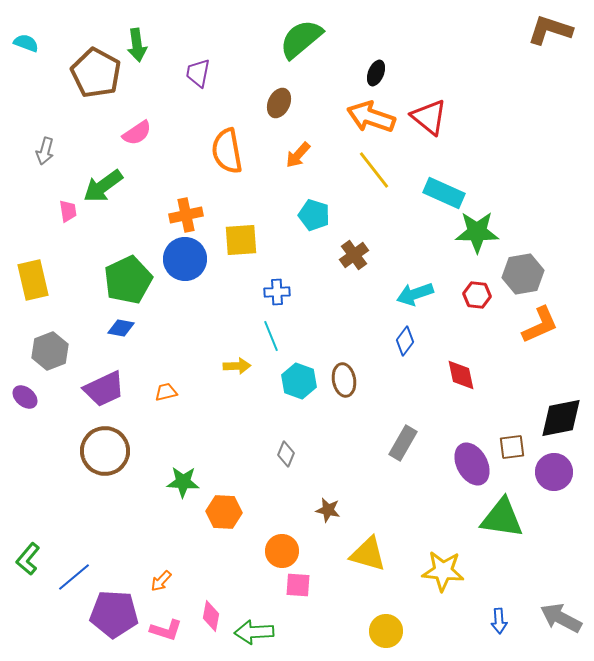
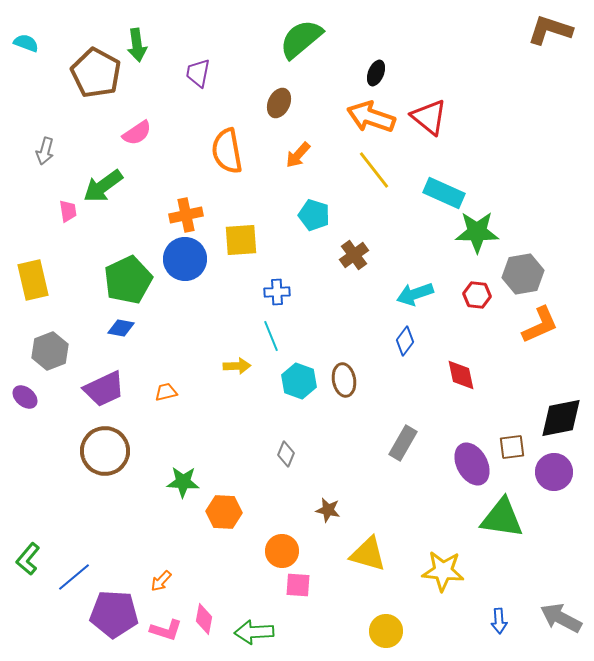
pink diamond at (211, 616): moved 7 px left, 3 px down
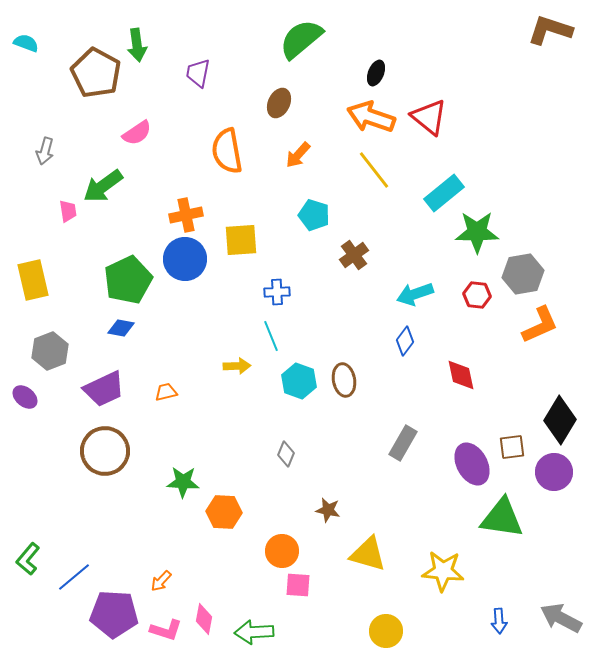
cyan rectangle at (444, 193): rotated 63 degrees counterclockwise
black diamond at (561, 418): moved 1 px left, 2 px down; rotated 48 degrees counterclockwise
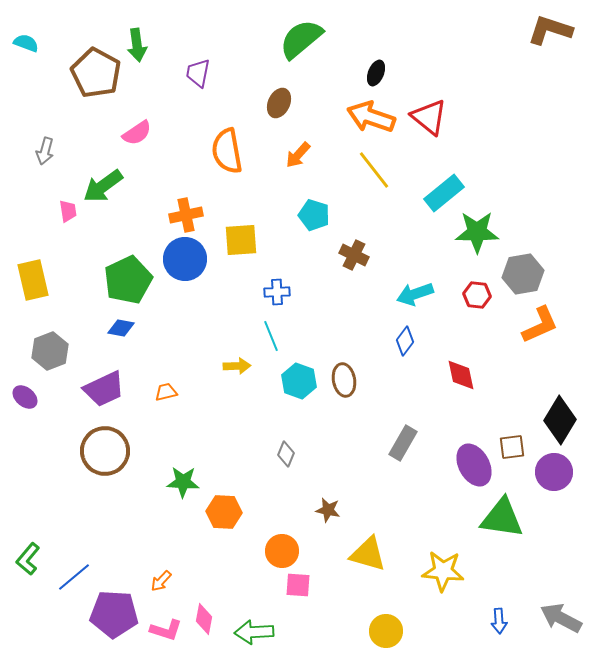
brown cross at (354, 255): rotated 28 degrees counterclockwise
purple ellipse at (472, 464): moved 2 px right, 1 px down
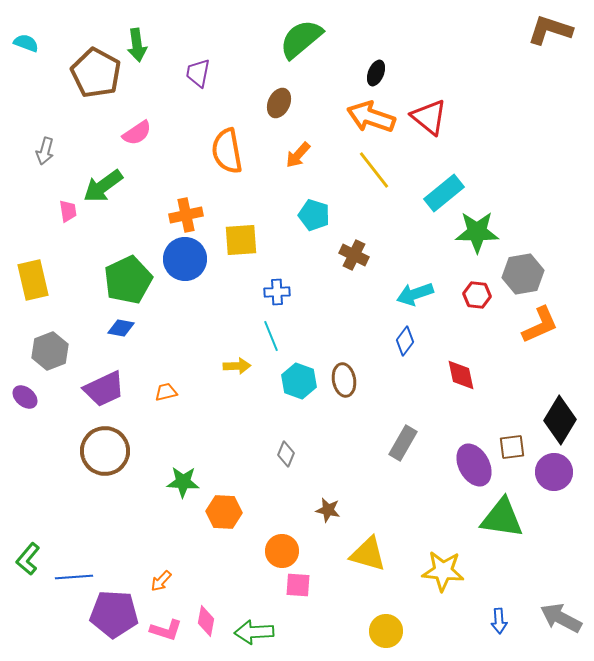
blue line at (74, 577): rotated 36 degrees clockwise
pink diamond at (204, 619): moved 2 px right, 2 px down
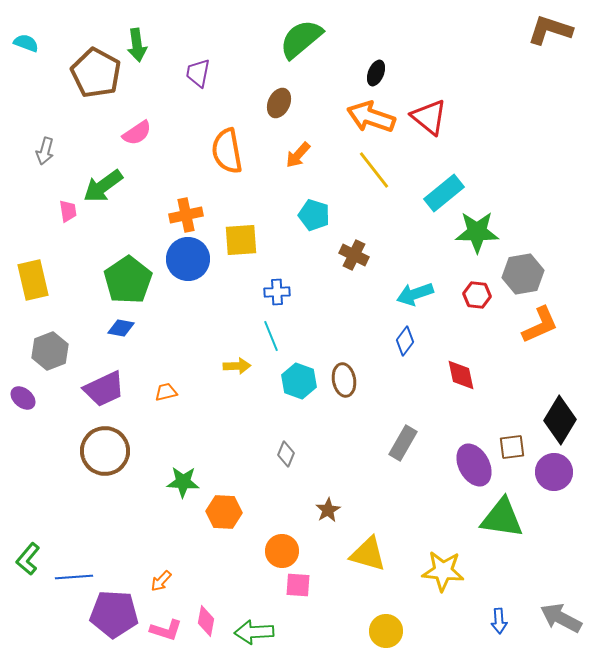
blue circle at (185, 259): moved 3 px right
green pentagon at (128, 280): rotated 9 degrees counterclockwise
purple ellipse at (25, 397): moved 2 px left, 1 px down
brown star at (328, 510): rotated 30 degrees clockwise
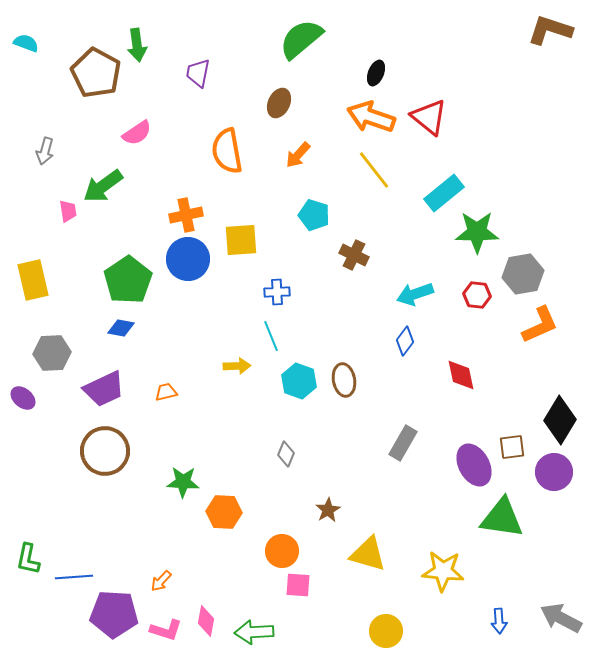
gray hexagon at (50, 351): moved 2 px right, 2 px down; rotated 18 degrees clockwise
green L-shape at (28, 559): rotated 28 degrees counterclockwise
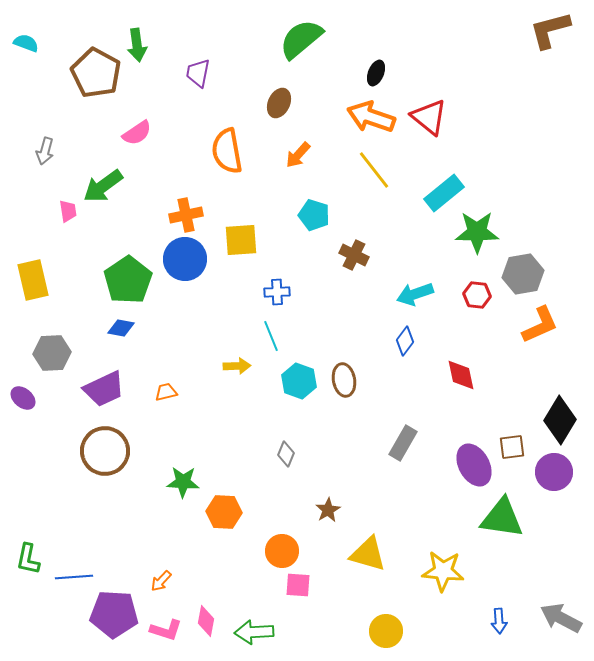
brown L-shape at (550, 30): rotated 33 degrees counterclockwise
blue circle at (188, 259): moved 3 px left
